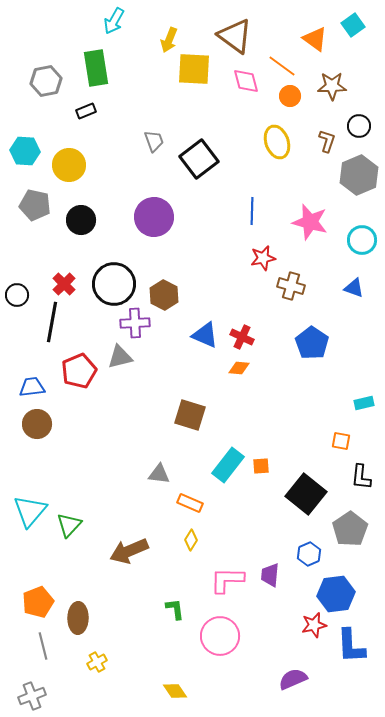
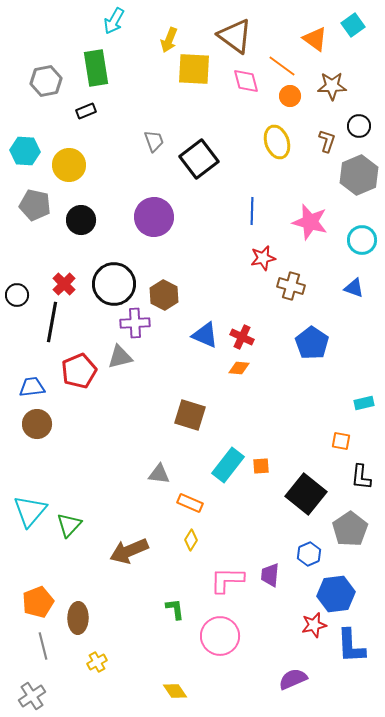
gray cross at (32, 696): rotated 12 degrees counterclockwise
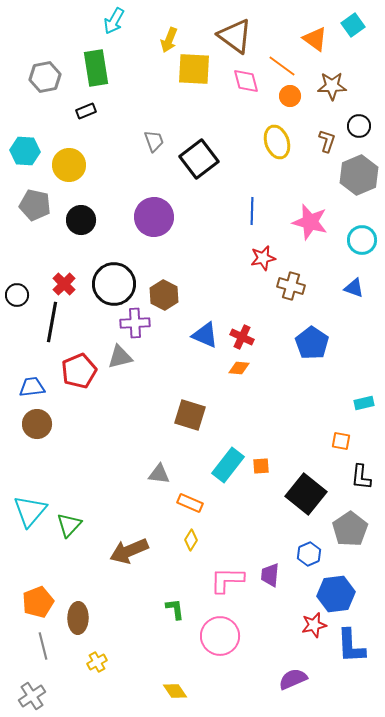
gray hexagon at (46, 81): moved 1 px left, 4 px up
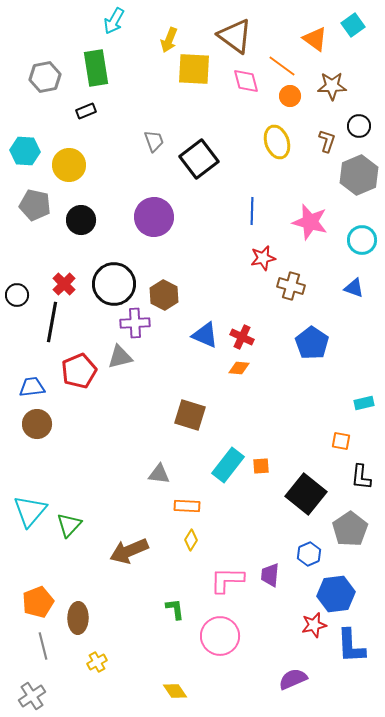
orange rectangle at (190, 503): moved 3 px left, 3 px down; rotated 20 degrees counterclockwise
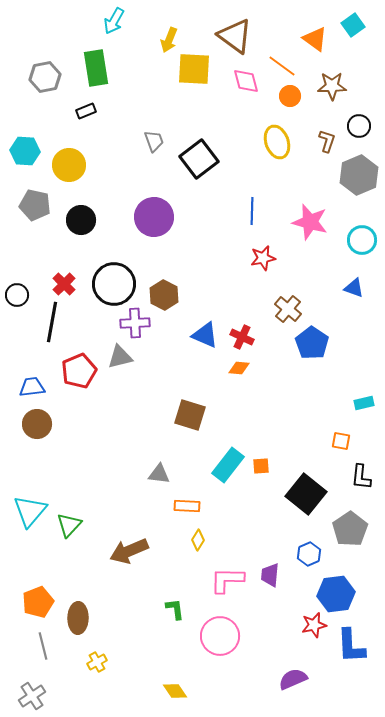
brown cross at (291, 286): moved 3 px left, 23 px down; rotated 24 degrees clockwise
yellow diamond at (191, 540): moved 7 px right
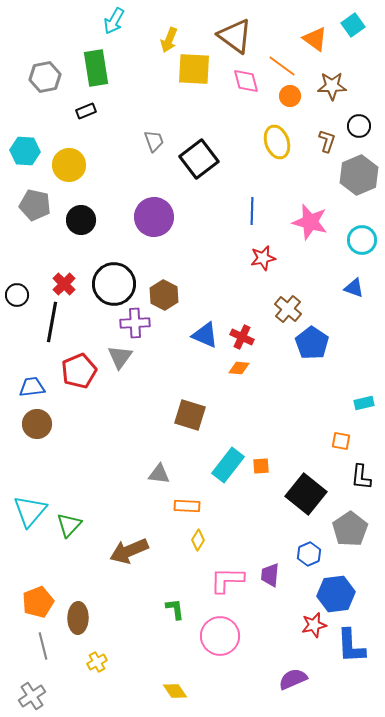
gray triangle at (120, 357): rotated 40 degrees counterclockwise
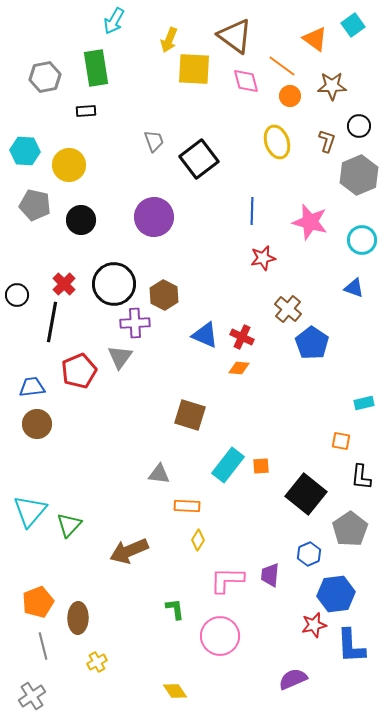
black rectangle at (86, 111): rotated 18 degrees clockwise
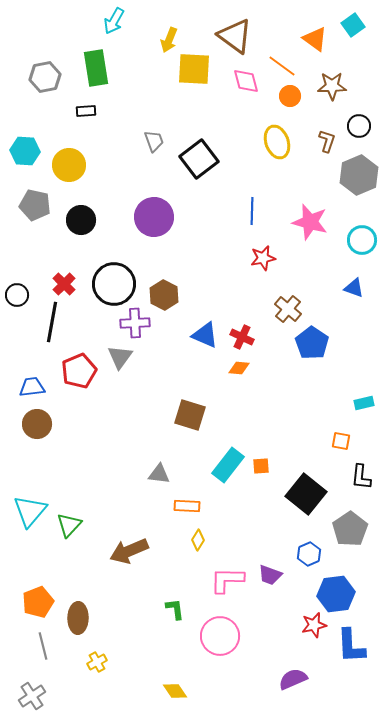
purple trapezoid at (270, 575): rotated 75 degrees counterclockwise
